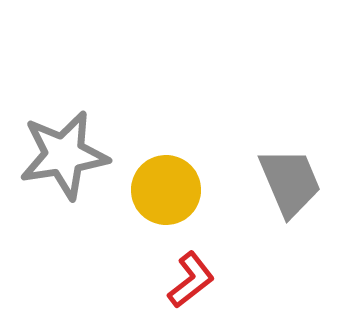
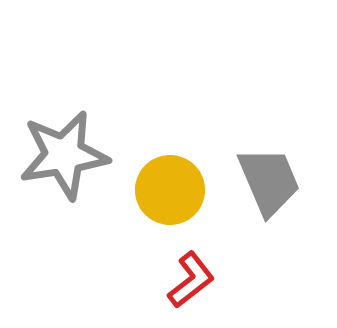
gray trapezoid: moved 21 px left, 1 px up
yellow circle: moved 4 px right
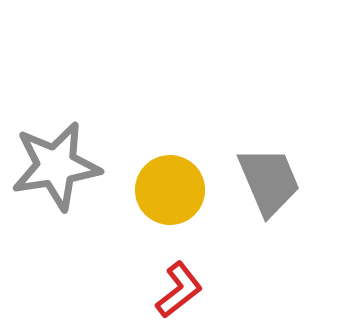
gray star: moved 8 px left, 11 px down
red L-shape: moved 12 px left, 10 px down
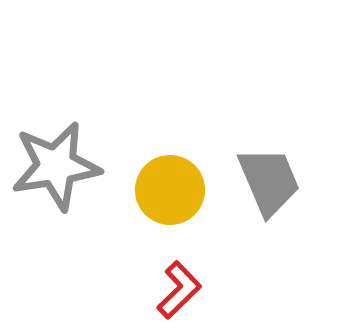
red L-shape: rotated 6 degrees counterclockwise
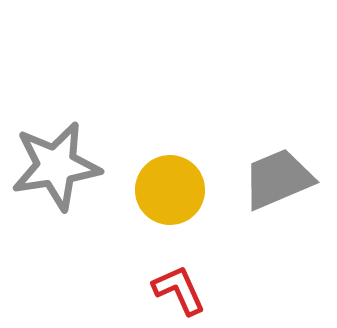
gray trapezoid: moved 9 px right, 2 px up; rotated 90 degrees counterclockwise
red L-shape: rotated 70 degrees counterclockwise
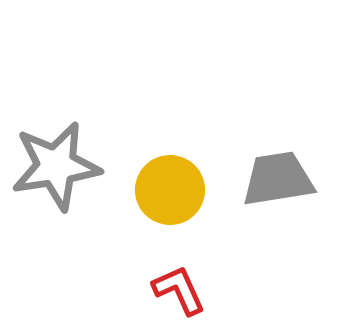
gray trapezoid: rotated 14 degrees clockwise
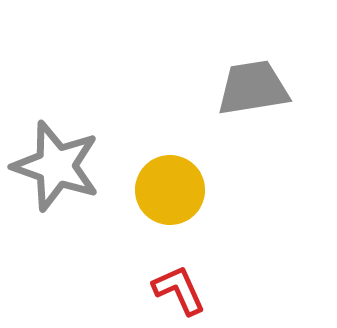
gray star: rotated 28 degrees clockwise
gray trapezoid: moved 25 px left, 91 px up
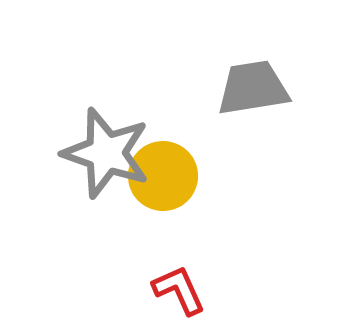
gray star: moved 50 px right, 13 px up
yellow circle: moved 7 px left, 14 px up
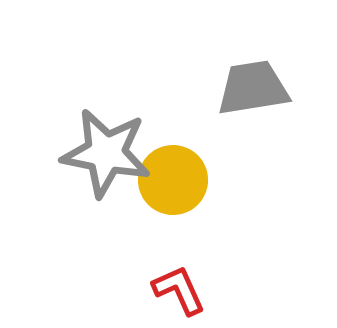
gray star: rotated 8 degrees counterclockwise
yellow circle: moved 10 px right, 4 px down
